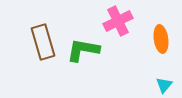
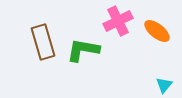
orange ellipse: moved 4 px left, 8 px up; rotated 44 degrees counterclockwise
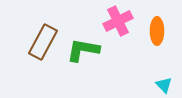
orange ellipse: rotated 52 degrees clockwise
brown rectangle: rotated 44 degrees clockwise
cyan triangle: rotated 24 degrees counterclockwise
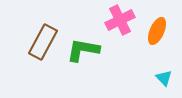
pink cross: moved 2 px right, 1 px up
orange ellipse: rotated 24 degrees clockwise
cyan triangle: moved 7 px up
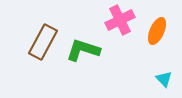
green L-shape: rotated 8 degrees clockwise
cyan triangle: moved 1 px down
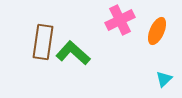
brown rectangle: rotated 20 degrees counterclockwise
green L-shape: moved 10 px left, 3 px down; rotated 24 degrees clockwise
cyan triangle: rotated 30 degrees clockwise
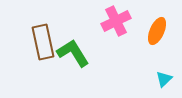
pink cross: moved 4 px left, 1 px down
brown rectangle: rotated 20 degrees counterclockwise
green L-shape: rotated 16 degrees clockwise
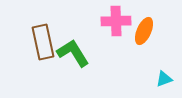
pink cross: rotated 24 degrees clockwise
orange ellipse: moved 13 px left
cyan triangle: rotated 24 degrees clockwise
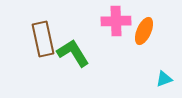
brown rectangle: moved 3 px up
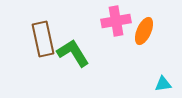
pink cross: rotated 8 degrees counterclockwise
cyan triangle: moved 1 px left, 5 px down; rotated 12 degrees clockwise
